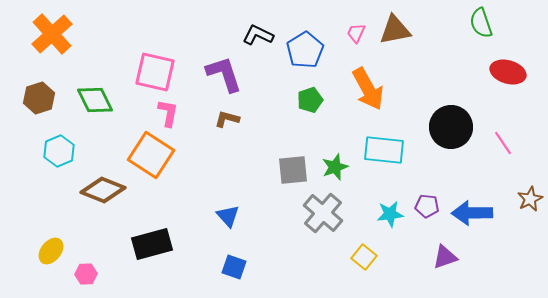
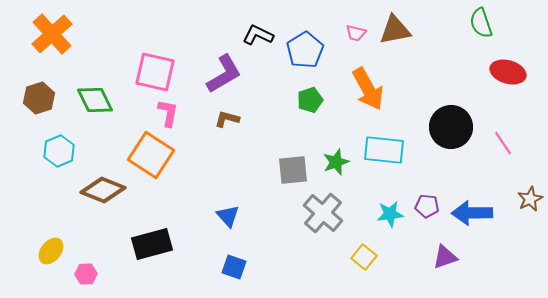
pink trapezoid: rotated 100 degrees counterclockwise
purple L-shape: rotated 78 degrees clockwise
green star: moved 1 px right, 5 px up
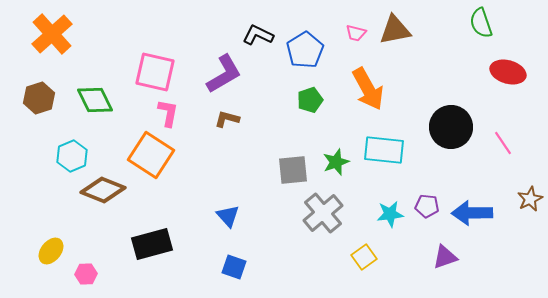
cyan hexagon: moved 13 px right, 5 px down
gray cross: rotated 9 degrees clockwise
yellow square: rotated 15 degrees clockwise
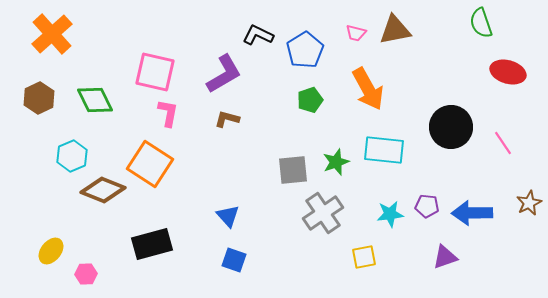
brown hexagon: rotated 8 degrees counterclockwise
orange square: moved 1 px left, 9 px down
brown star: moved 1 px left, 4 px down
gray cross: rotated 6 degrees clockwise
yellow square: rotated 25 degrees clockwise
blue square: moved 7 px up
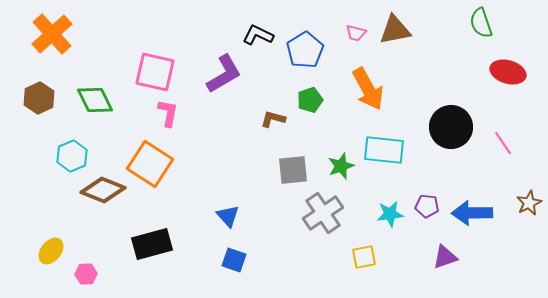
brown L-shape: moved 46 px right
green star: moved 5 px right, 4 px down
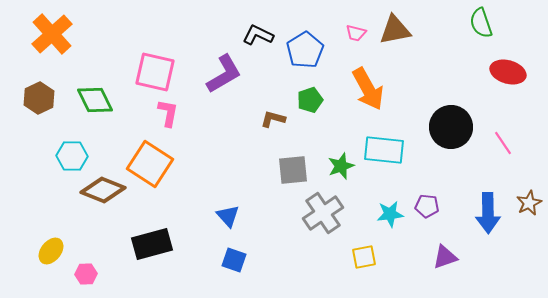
cyan hexagon: rotated 24 degrees clockwise
blue arrow: moved 16 px right; rotated 90 degrees counterclockwise
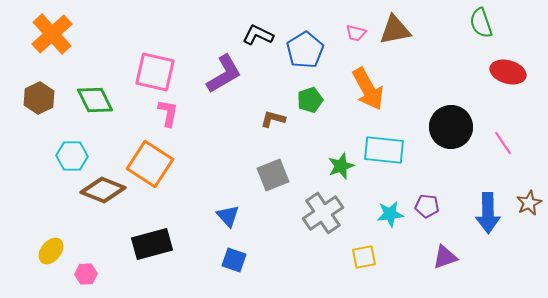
gray square: moved 20 px left, 5 px down; rotated 16 degrees counterclockwise
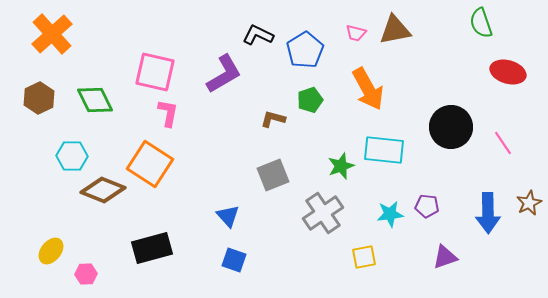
black rectangle: moved 4 px down
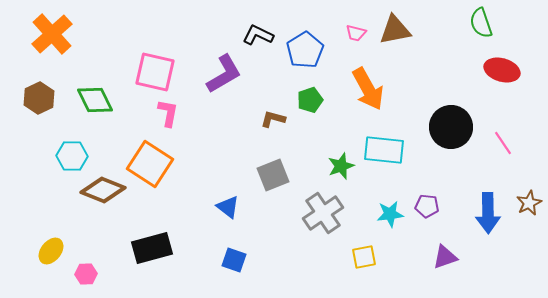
red ellipse: moved 6 px left, 2 px up
blue triangle: moved 9 px up; rotated 10 degrees counterclockwise
